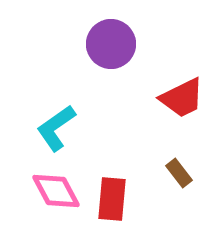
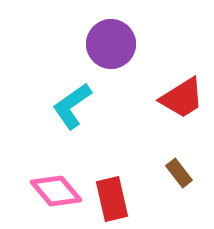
red trapezoid: rotated 6 degrees counterclockwise
cyan L-shape: moved 16 px right, 22 px up
pink diamond: rotated 12 degrees counterclockwise
red rectangle: rotated 18 degrees counterclockwise
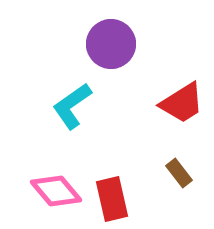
red trapezoid: moved 5 px down
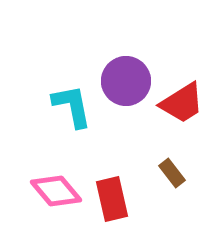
purple circle: moved 15 px right, 37 px down
cyan L-shape: rotated 114 degrees clockwise
brown rectangle: moved 7 px left
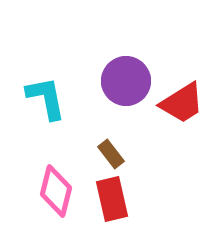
cyan L-shape: moved 26 px left, 8 px up
brown rectangle: moved 61 px left, 19 px up
pink diamond: rotated 54 degrees clockwise
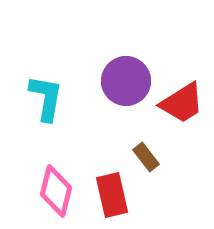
cyan L-shape: rotated 21 degrees clockwise
brown rectangle: moved 35 px right, 3 px down
red rectangle: moved 4 px up
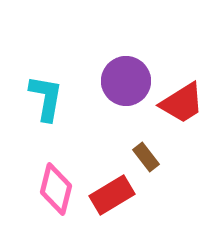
pink diamond: moved 2 px up
red rectangle: rotated 72 degrees clockwise
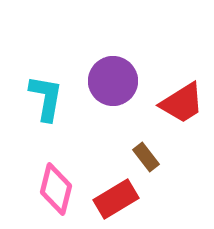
purple circle: moved 13 px left
red rectangle: moved 4 px right, 4 px down
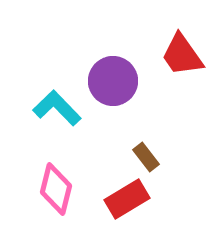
cyan L-shape: moved 11 px right, 10 px down; rotated 54 degrees counterclockwise
red trapezoid: moved 48 px up; rotated 87 degrees clockwise
red rectangle: moved 11 px right
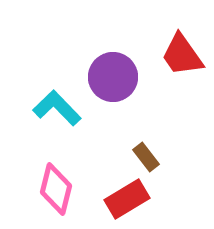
purple circle: moved 4 px up
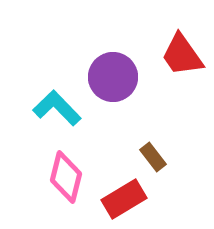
brown rectangle: moved 7 px right
pink diamond: moved 10 px right, 12 px up
red rectangle: moved 3 px left
